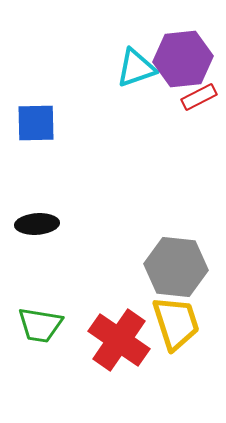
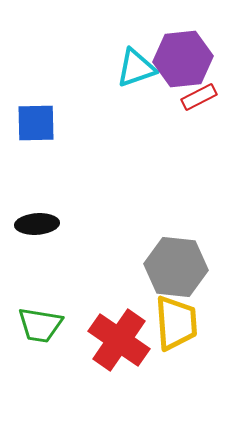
yellow trapezoid: rotated 14 degrees clockwise
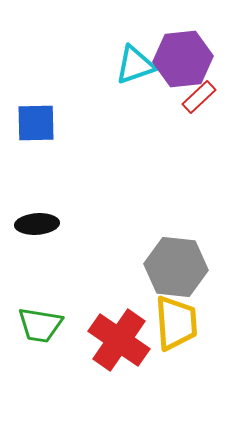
cyan triangle: moved 1 px left, 3 px up
red rectangle: rotated 16 degrees counterclockwise
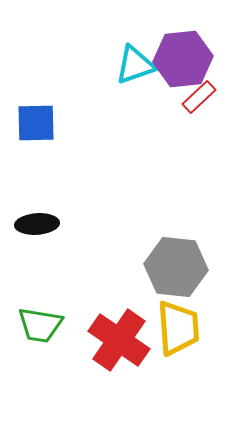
yellow trapezoid: moved 2 px right, 5 px down
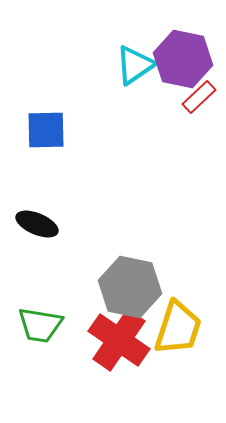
purple hexagon: rotated 18 degrees clockwise
cyan triangle: rotated 15 degrees counterclockwise
blue square: moved 10 px right, 7 px down
black ellipse: rotated 27 degrees clockwise
gray hexagon: moved 46 px left, 20 px down; rotated 6 degrees clockwise
yellow trapezoid: rotated 22 degrees clockwise
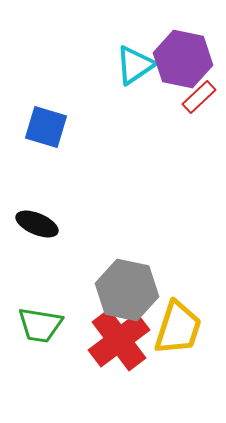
blue square: moved 3 px up; rotated 18 degrees clockwise
gray hexagon: moved 3 px left, 3 px down
red cross: rotated 18 degrees clockwise
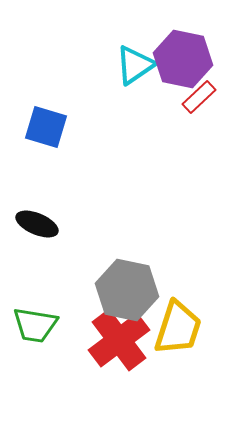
green trapezoid: moved 5 px left
